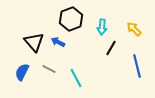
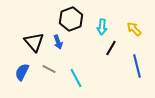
blue arrow: rotated 136 degrees counterclockwise
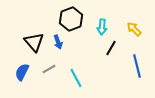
gray line: rotated 56 degrees counterclockwise
